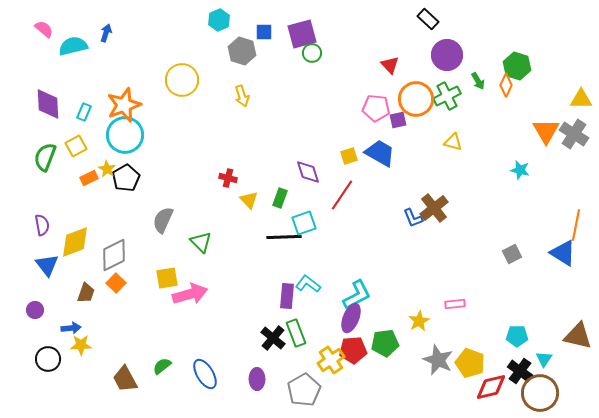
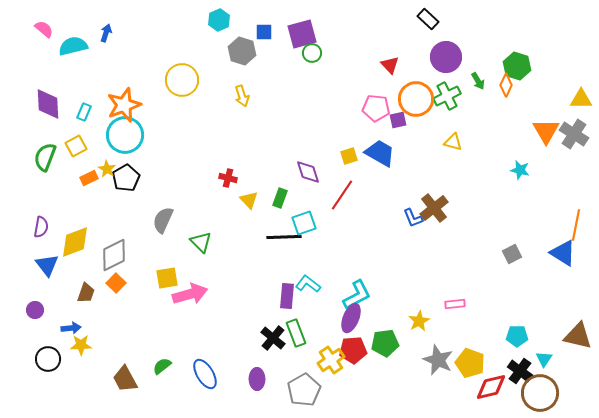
purple circle at (447, 55): moved 1 px left, 2 px down
purple semicircle at (42, 225): moved 1 px left, 2 px down; rotated 20 degrees clockwise
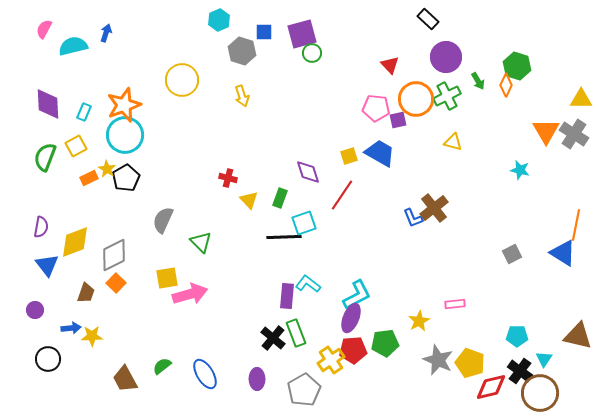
pink semicircle at (44, 29): rotated 102 degrees counterclockwise
yellow star at (81, 345): moved 11 px right, 9 px up
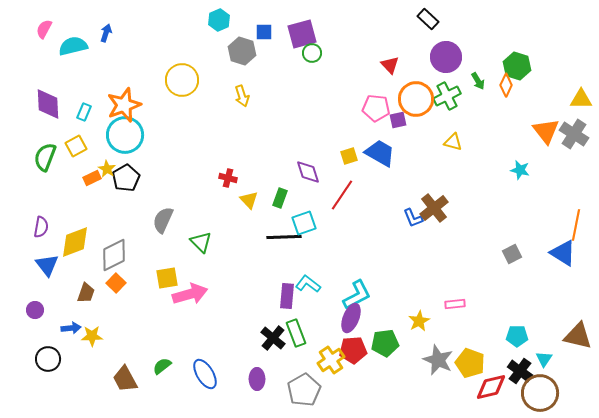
orange triangle at (546, 131): rotated 8 degrees counterclockwise
orange rectangle at (89, 178): moved 3 px right
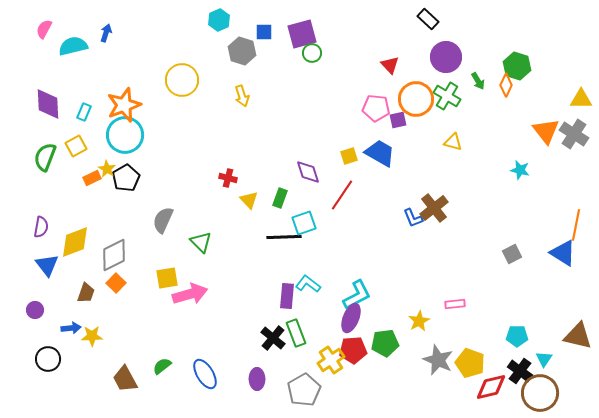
green cross at (447, 96): rotated 32 degrees counterclockwise
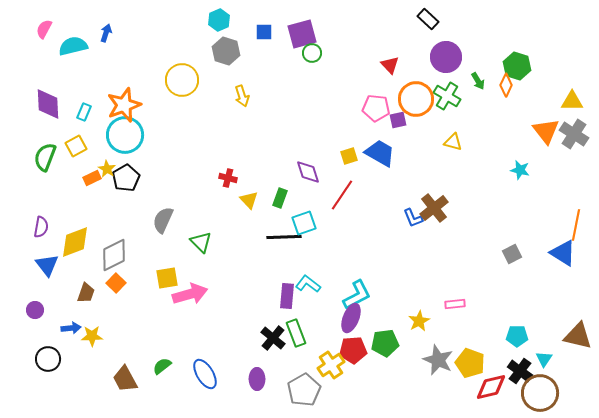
gray hexagon at (242, 51): moved 16 px left
yellow triangle at (581, 99): moved 9 px left, 2 px down
yellow cross at (331, 360): moved 5 px down
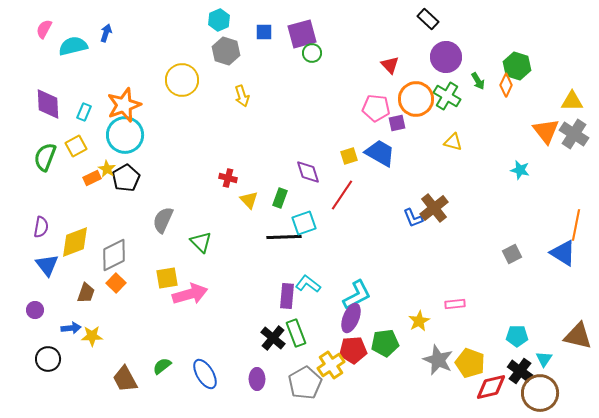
purple square at (398, 120): moved 1 px left, 3 px down
gray pentagon at (304, 390): moved 1 px right, 7 px up
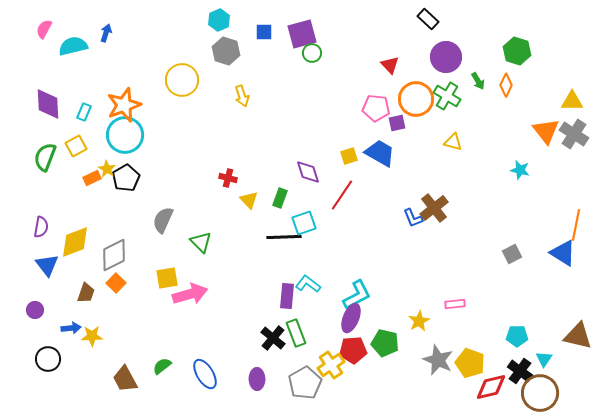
green hexagon at (517, 66): moved 15 px up
green pentagon at (385, 343): rotated 20 degrees clockwise
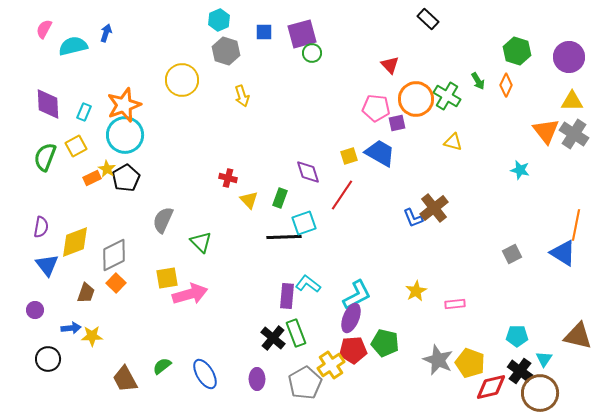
purple circle at (446, 57): moved 123 px right
yellow star at (419, 321): moved 3 px left, 30 px up
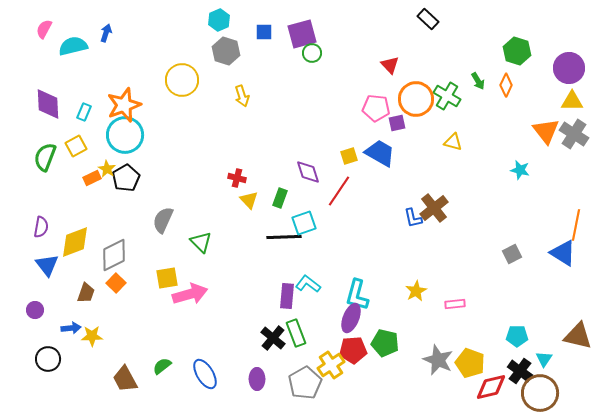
purple circle at (569, 57): moved 11 px down
red cross at (228, 178): moved 9 px right
red line at (342, 195): moved 3 px left, 4 px up
blue L-shape at (413, 218): rotated 10 degrees clockwise
cyan L-shape at (357, 295): rotated 132 degrees clockwise
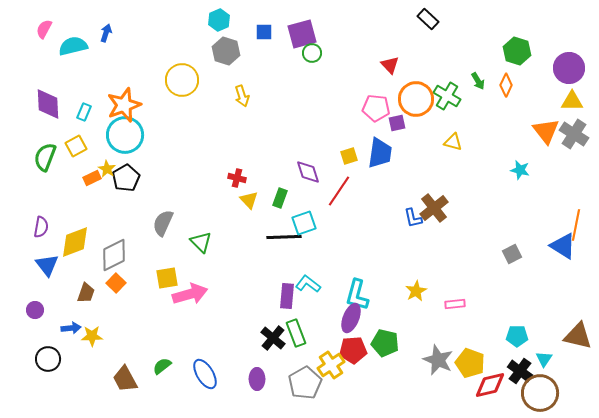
blue trapezoid at (380, 153): rotated 68 degrees clockwise
gray semicircle at (163, 220): moved 3 px down
blue triangle at (563, 253): moved 7 px up
red diamond at (491, 387): moved 1 px left, 2 px up
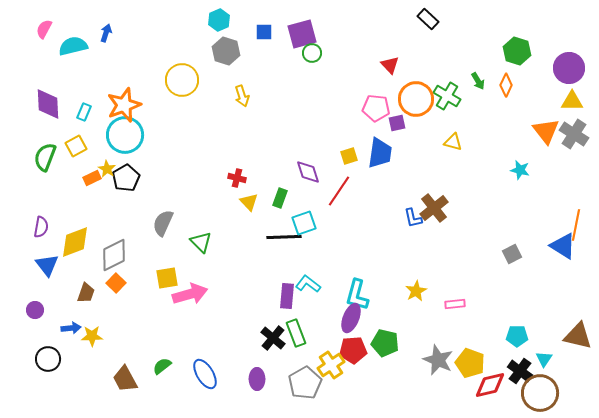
yellow triangle at (249, 200): moved 2 px down
